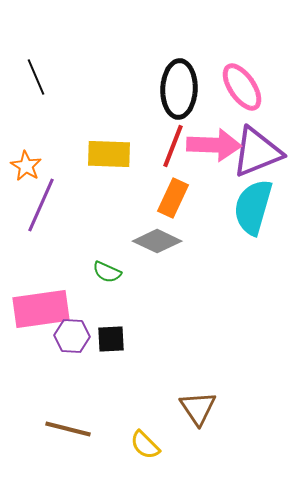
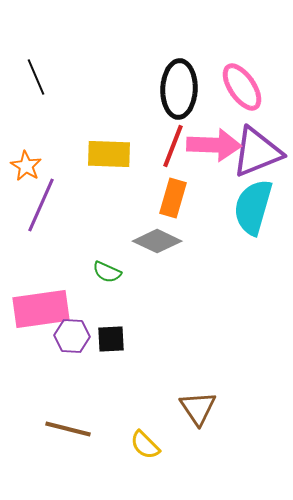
orange rectangle: rotated 9 degrees counterclockwise
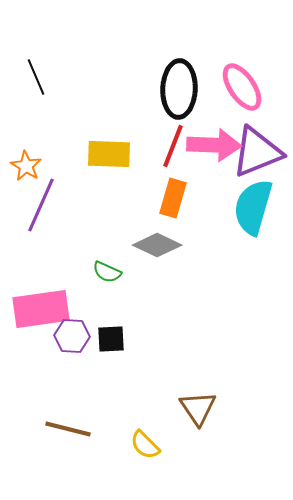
gray diamond: moved 4 px down
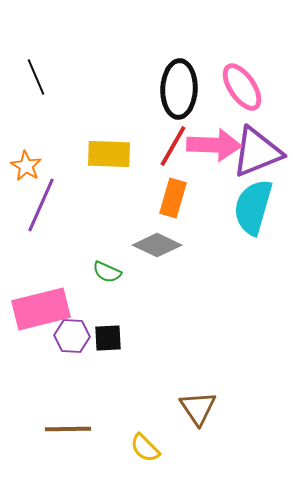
red line: rotated 9 degrees clockwise
pink rectangle: rotated 6 degrees counterclockwise
black square: moved 3 px left, 1 px up
brown line: rotated 15 degrees counterclockwise
yellow semicircle: moved 3 px down
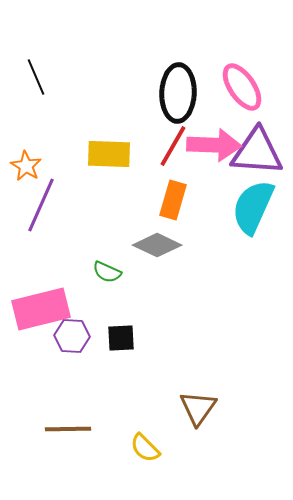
black ellipse: moved 1 px left, 4 px down
purple triangle: rotated 26 degrees clockwise
orange rectangle: moved 2 px down
cyan semicircle: rotated 8 degrees clockwise
black square: moved 13 px right
brown triangle: rotated 9 degrees clockwise
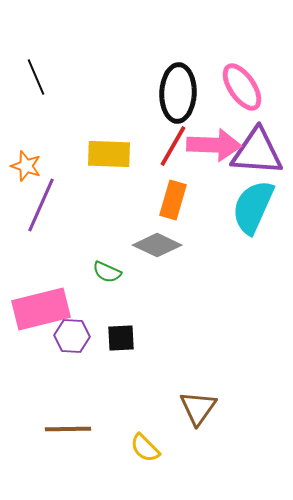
orange star: rotated 12 degrees counterclockwise
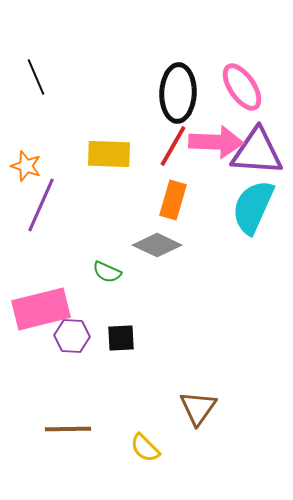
pink arrow: moved 2 px right, 3 px up
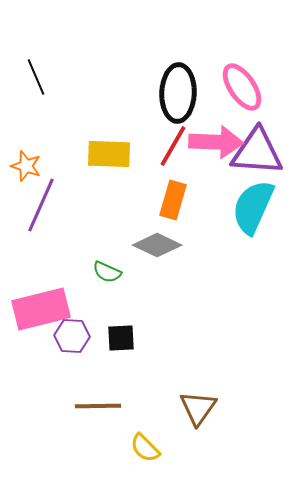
brown line: moved 30 px right, 23 px up
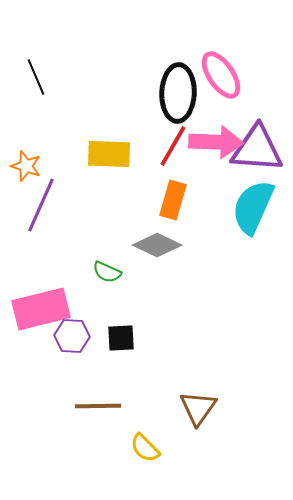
pink ellipse: moved 21 px left, 12 px up
purple triangle: moved 3 px up
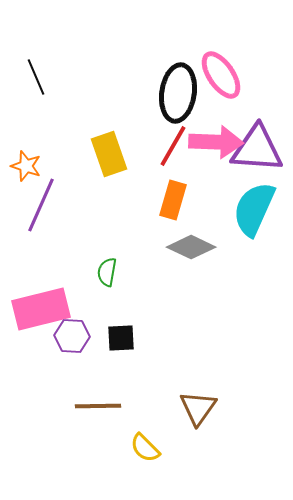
black ellipse: rotated 6 degrees clockwise
yellow rectangle: rotated 69 degrees clockwise
cyan semicircle: moved 1 px right, 2 px down
gray diamond: moved 34 px right, 2 px down
green semicircle: rotated 76 degrees clockwise
